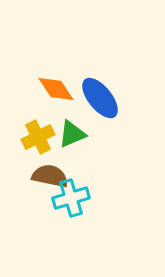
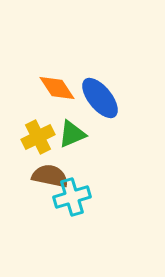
orange diamond: moved 1 px right, 1 px up
cyan cross: moved 1 px right, 1 px up
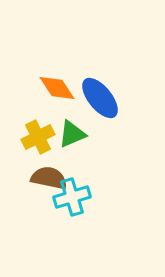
brown semicircle: moved 1 px left, 2 px down
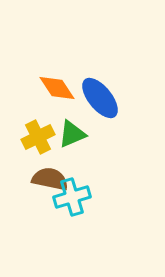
brown semicircle: moved 1 px right, 1 px down
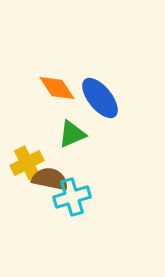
yellow cross: moved 11 px left, 26 px down
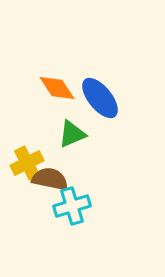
cyan cross: moved 9 px down
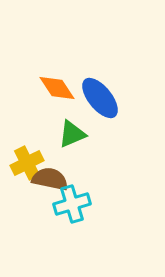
cyan cross: moved 2 px up
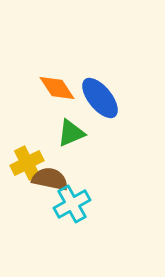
green triangle: moved 1 px left, 1 px up
cyan cross: rotated 12 degrees counterclockwise
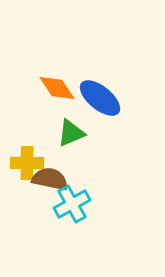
blue ellipse: rotated 12 degrees counterclockwise
yellow cross: rotated 28 degrees clockwise
